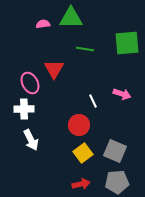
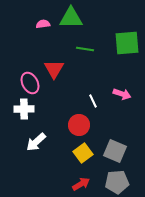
white arrow: moved 5 px right, 2 px down; rotated 75 degrees clockwise
red arrow: rotated 18 degrees counterclockwise
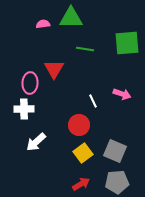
pink ellipse: rotated 30 degrees clockwise
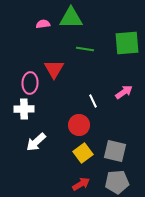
pink arrow: moved 2 px right, 2 px up; rotated 54 degrees counterclockwise
gray square: rotated 10 degrees counterclockwise
